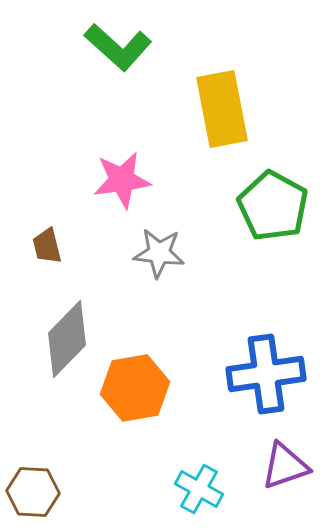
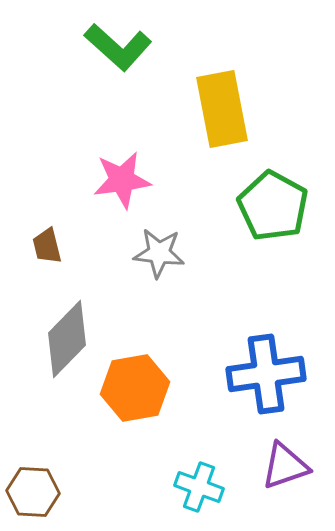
cyan cross: moved 2 px up; rotated 9 degrees counterclockwise
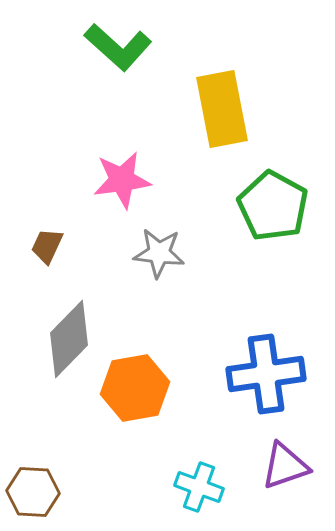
brown trapezoid: rotated 39 degrees clockwise
gray diamond: moved 2 px right
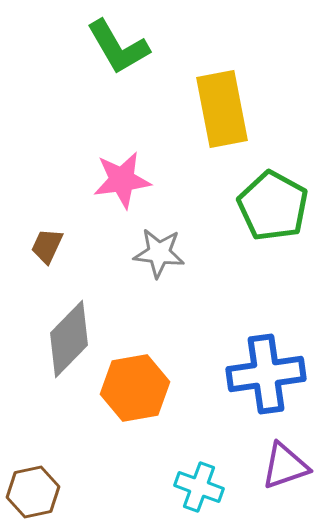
green L-shape: rotated 18 degrees clockwise
brown hexagon: rotated 15 degrees counterclockwise
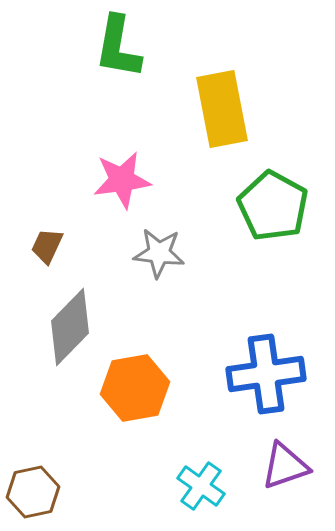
green L-shape: rotated 40 degrees clockwise
gray diamond: moved 1 px right, 12 px up
cyan cross: moved 2 px right, 1 px up; rotated 15 degrees clockwise
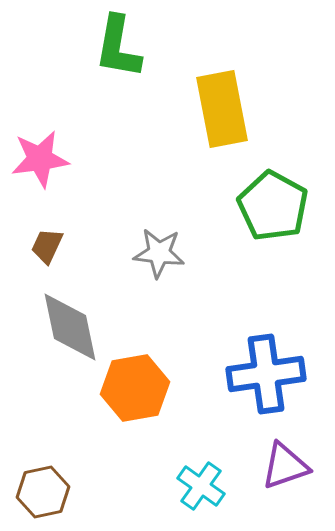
pink star: moved 82 px left, 21 px up
gray diamond: rotated 56 degrees counterclockwise
brown hexagon: moved 10 px right
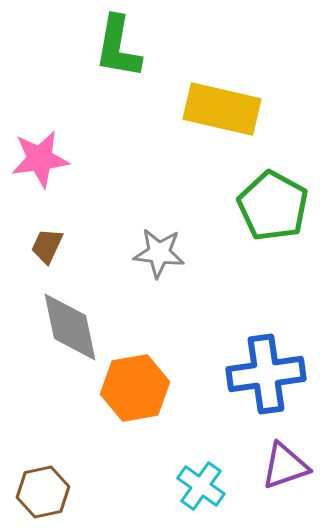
yellow rectangle: rotated 66 degrees counterclockwise
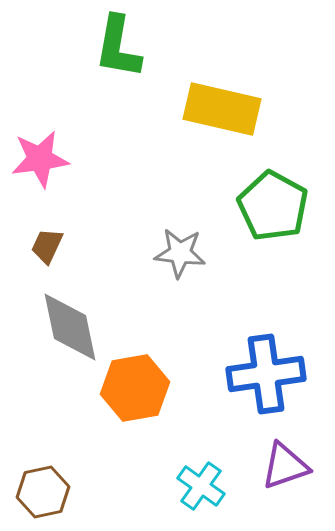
gray star: moved 21 px right
